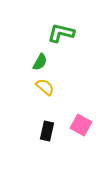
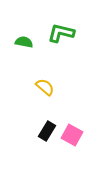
green semicircle: moved 16 px left, 20 px up; rotated 108 degrees counterclockwise
pink square: moved 9 px left, 10 px down
black rectangle: rotated 18 degrees clockwise
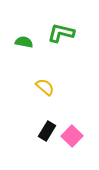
pink square: moved 1 px down; rotated 15 degrees clockwise
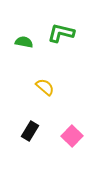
black rectangle: moved 17 px left
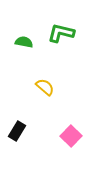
black rectangle: moved 13 px left
pink square: moved 1 px left
